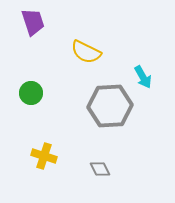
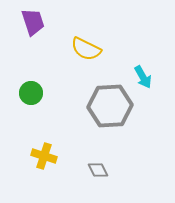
yellow semicircle: moved 3 px up
gray diamond: moved 2 px left, 1 px down
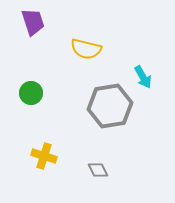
yellow semicircle: rotated 12 degrees counterclockwise
gray hexagon: rotated 6 degrees counterclockwise
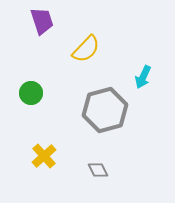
purple trapezoid: moved 9 px right, 1 px up
yellow semicircle: rotated 60 degrees counterclockwise
cyan arrow: rotated 55 degrees clockwise
gray hexagon: moved 5 px left, 4 px down; rotated 6 degrees counterclockwise
yellow cross: rotated 30 degrees clockwise
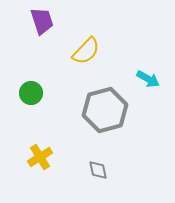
yellow semicircle: moved 2 px down
cyan arrow: moved 5 px right, 2 px down; rotated 85 degrees counterclockwise
yellow cross: moved 4 px left, 1 px down; rotated 10 degrees clockwise
gray diamond: rotated 15 degrees clockwise
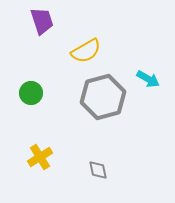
yellow semicircle: rotated 16 degrees clockwise
gray hexagon: moved 2 px left, 13 px up
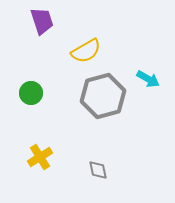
gray hexagon: moved 1 px up
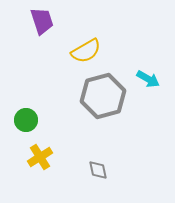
green circle: moved 5 px left, 27 px down
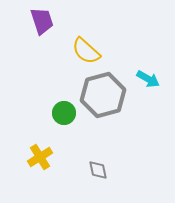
yellow semicircle: rotated 72 degrees clockwise
gray hexagon: moved 1 px up
green circle: moved 38 px right, 7 px up
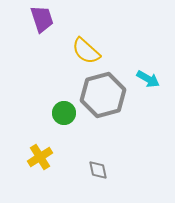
purple trapezoid: moved 2 px up
